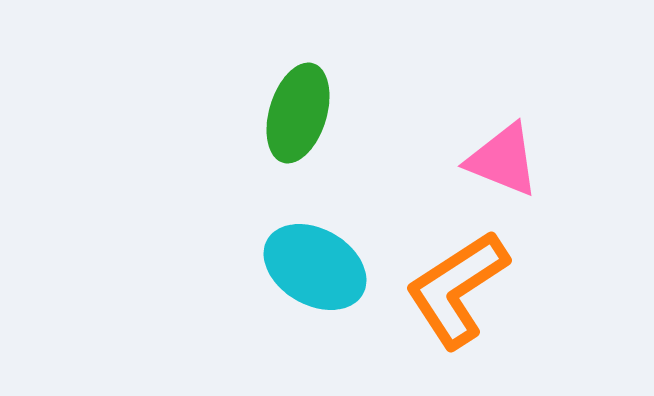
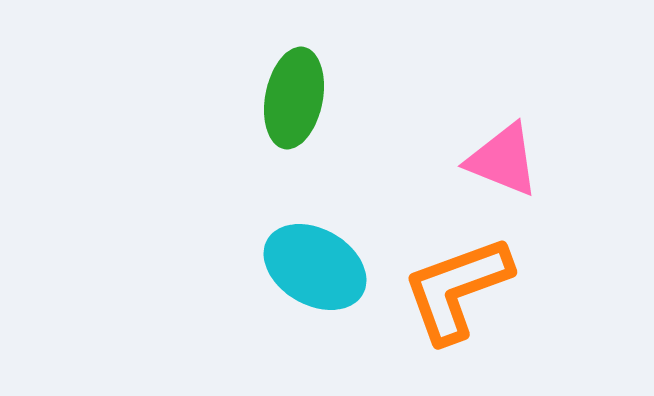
green ellipse: moved 4 px left, 15 px up; rotated 6 degrees counterclockwise
orange L-shape: rotated 13 degrees clockwise
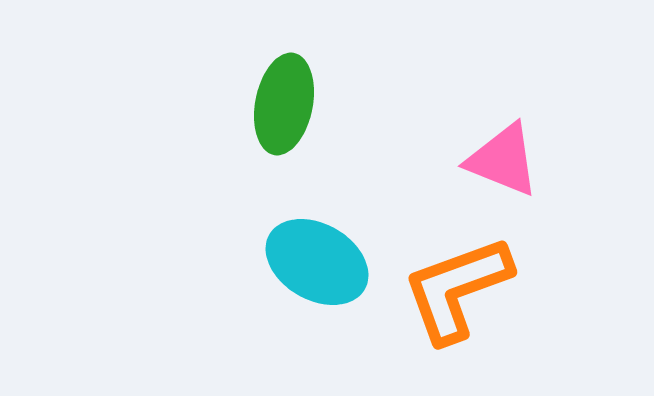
green ellipse: moved 10 px left, 6 px down
cyan ellipse: moved 2 px right, 5 px up
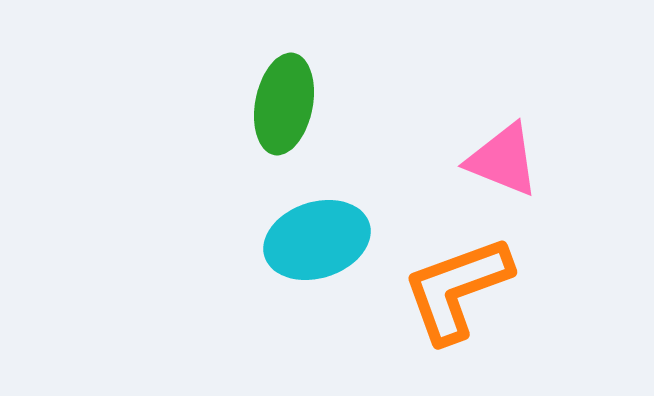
cyan ellipse: moved 22 px up; rotated 48 degrees counterclockwise
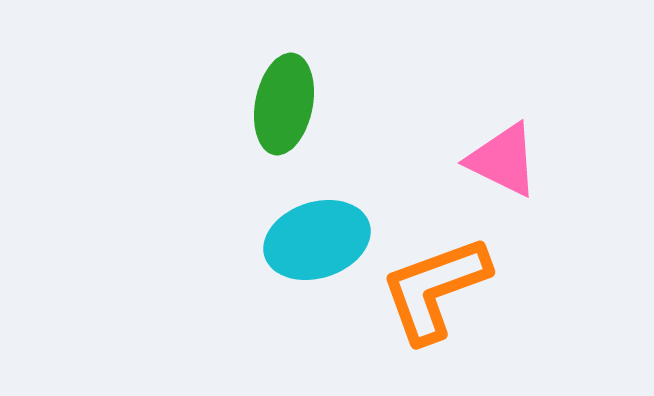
pink triangle: rotated 4 degrees clockwise
orange L-shape: moved 22 px left
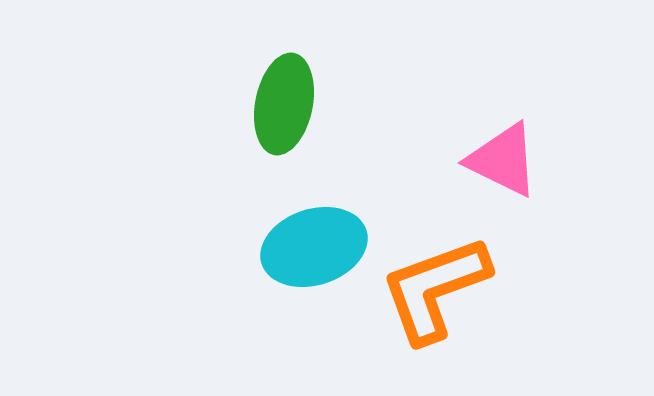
cyan ellipse: moved 3 px left, 7 px down
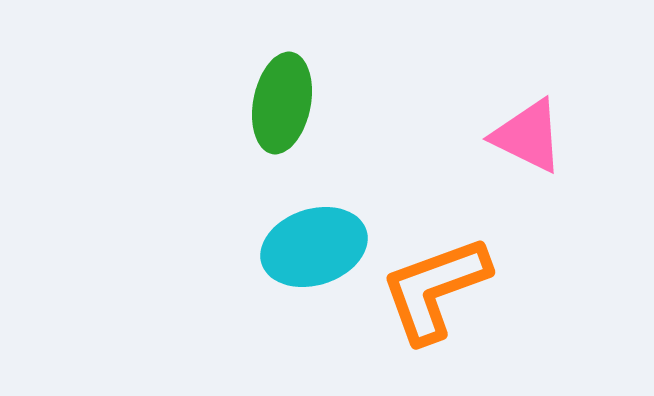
green ellipse: moved 2 px left, 1 px up
pink triangle: moved 25 px right, 24 px up
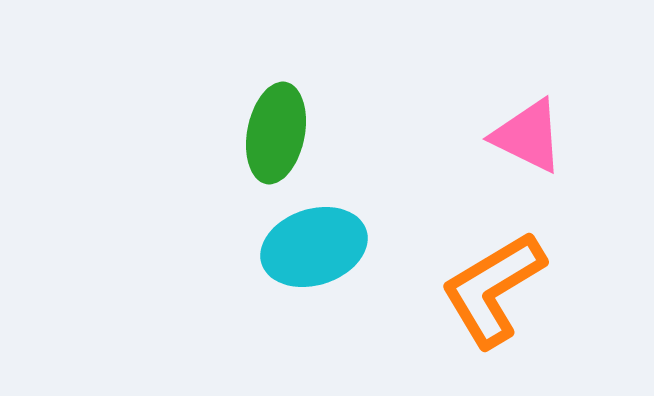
green ellipse: moved 6 px left, 30 px down
orange L-shape: moved 58 px right; rotated 11 degrees counterclockwise
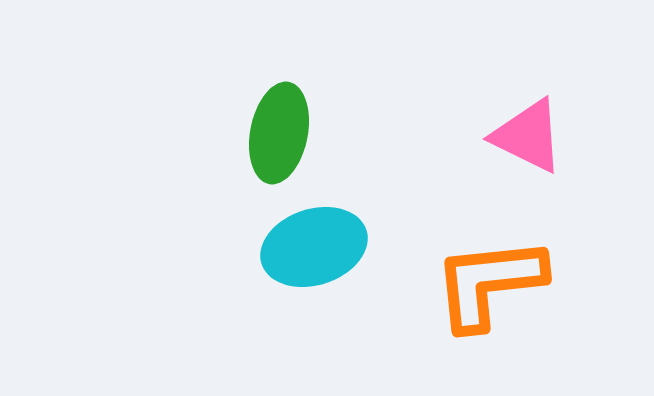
green ellipse: moved 3 px right
orange L-shape: moved 4 px left, 6 px up; rotated 25 degrees clockwise
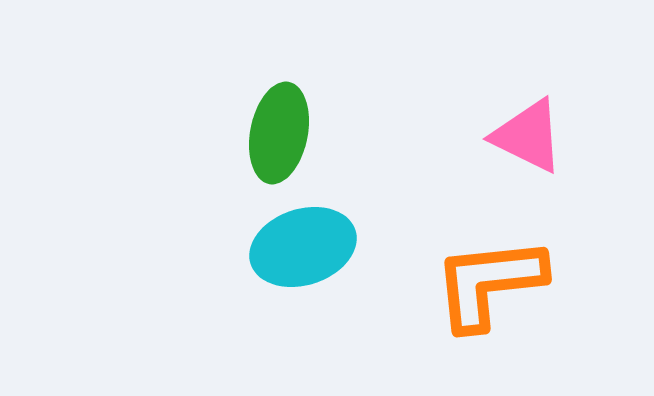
cyan ellipse: moved 11 px left
